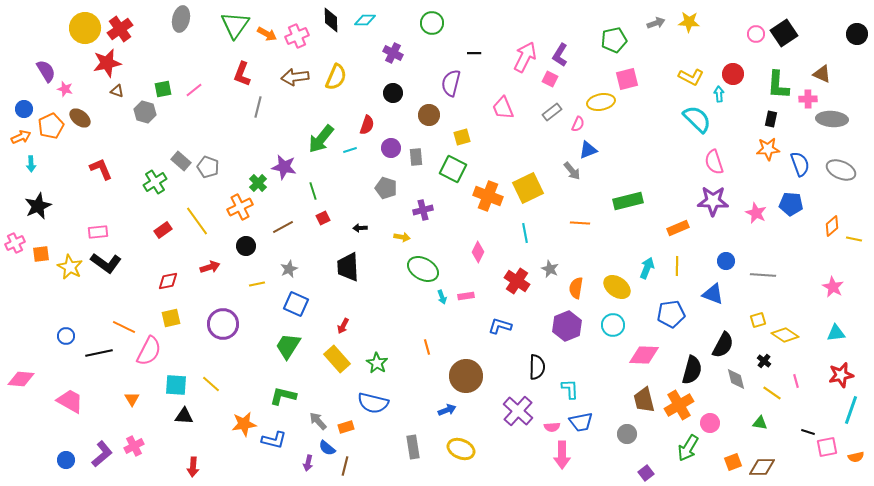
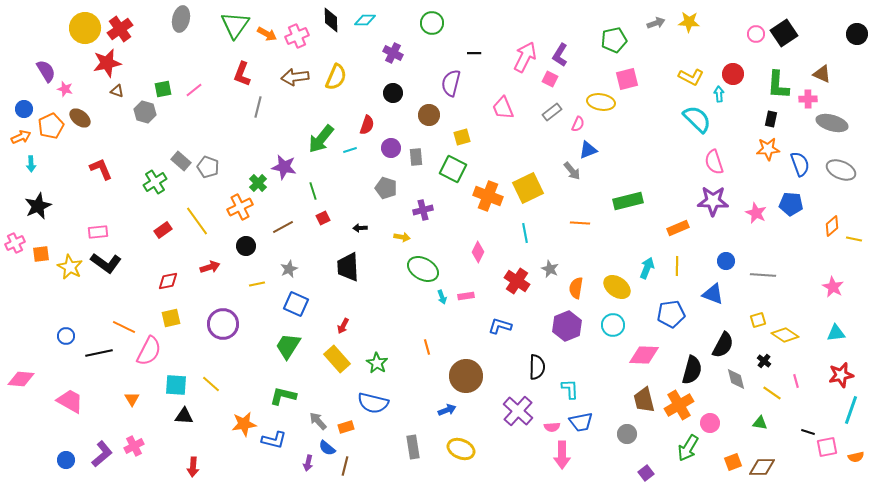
yellow ellipse at (601, 102): rotated 20 degrees clockwise
gray ellipse at (832, 119): moved 4 px down; rotated 12 degrees clockwise
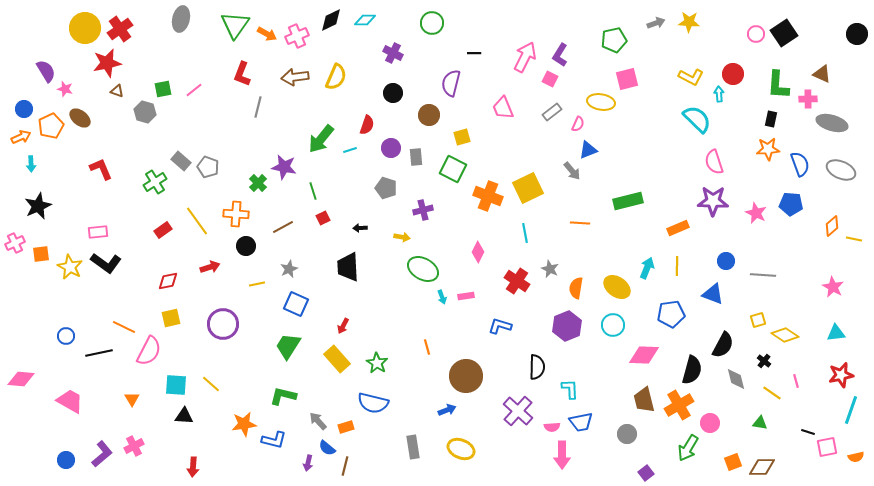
black diamond at (331, 20): rotated 65 degrees clockwise
orange cross at (240, 207): moved 4 px left, 7 px down; rotated 30 degrees clockwise
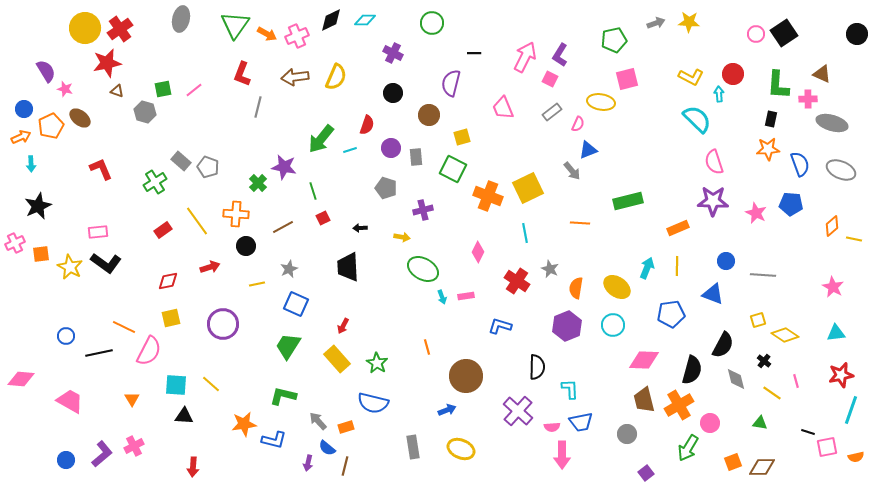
pink diamond at (644, 355): moved 5 px down
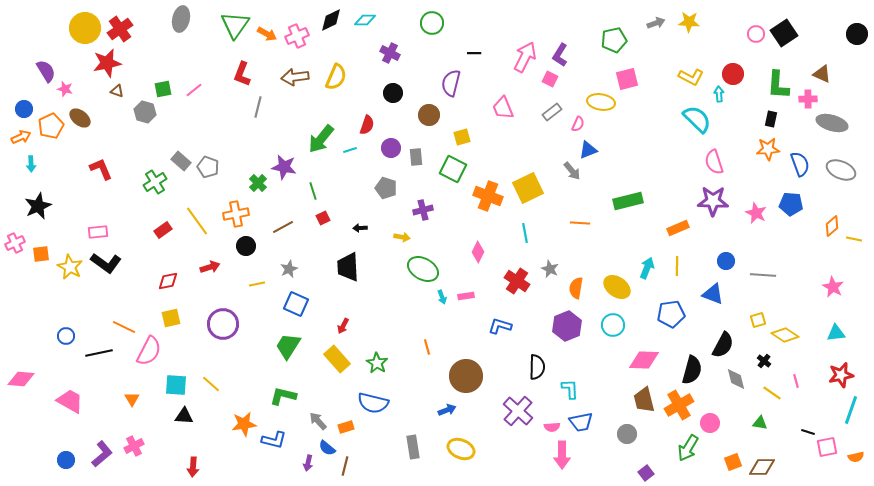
purple cross at (393, 53): moved 3 px left
orange cross at (236, 214): rotated 15 degrees counterclockwise
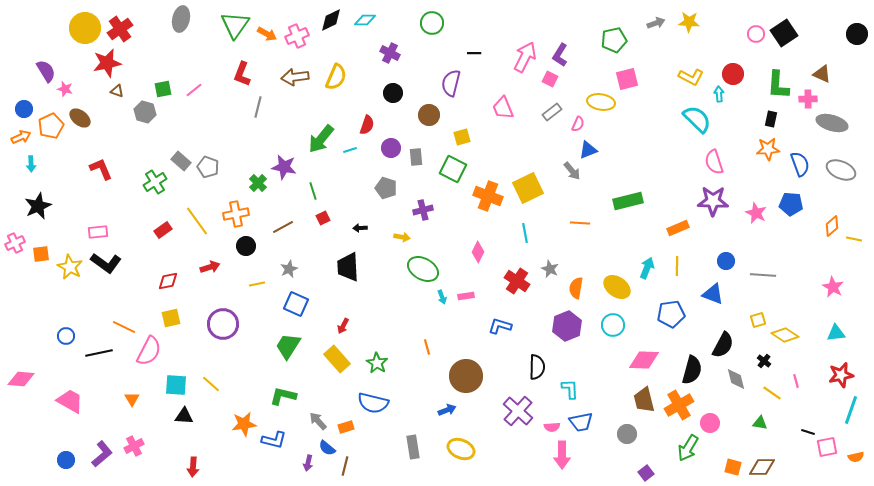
orange square at (733, 462): moved 5 px down; rotated 36 degrees clockwise
